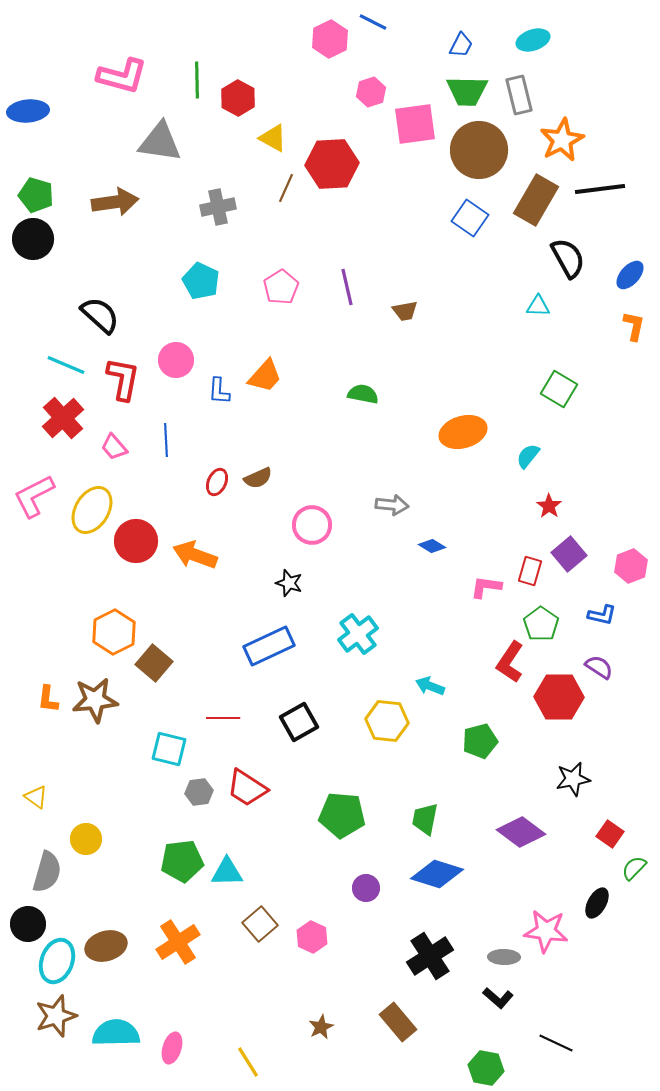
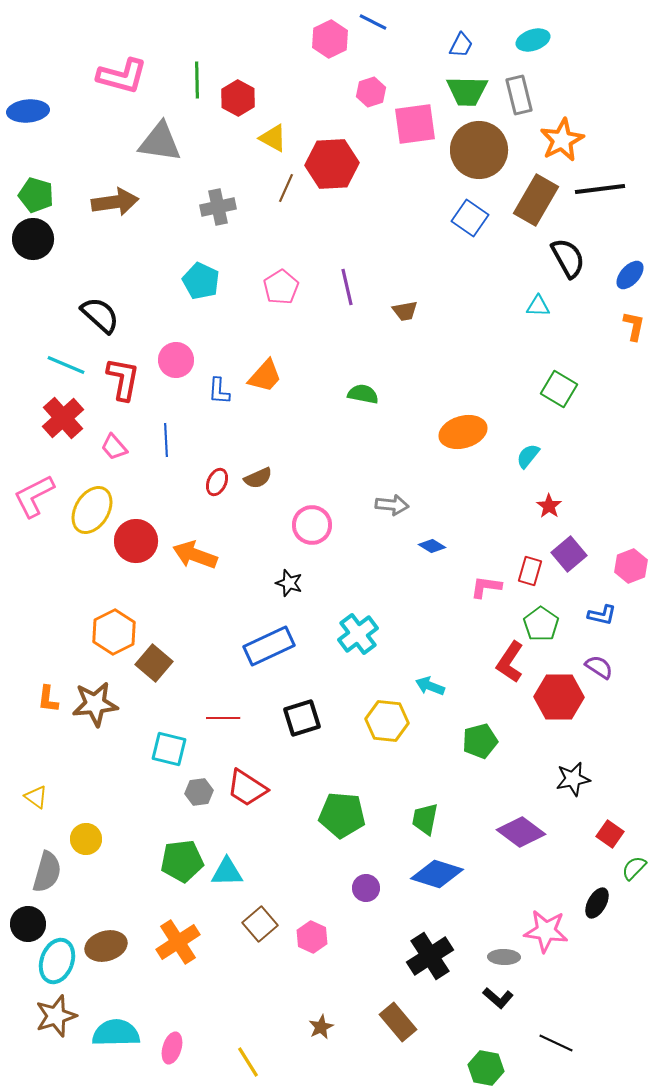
brown star at (95, 700): moved 4 px down
black square at (299, 722): moved 3 px right, 4 px up; rotated 12 degrees clockwise
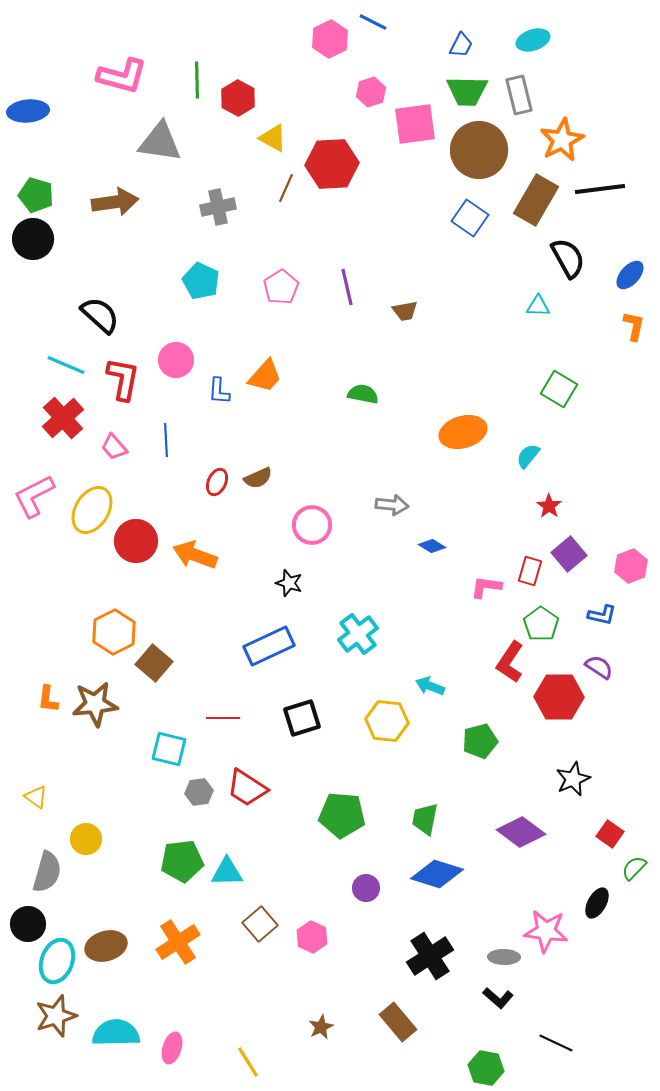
black star at (573, 779): rotated 12 degrees counterclockwise
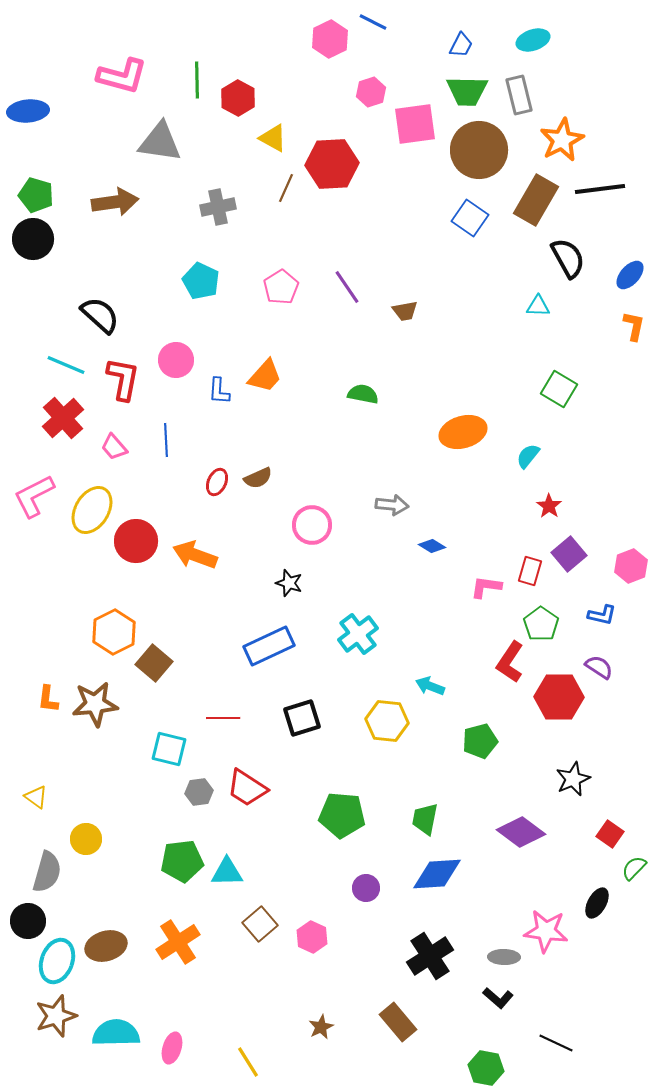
purple line at (347, 287): rotated 21 degrees counterclockwise
blue diamond at (437, 874): rotated 21 degrees counterclockwise
black circle at (28, 924): moved 3 px up
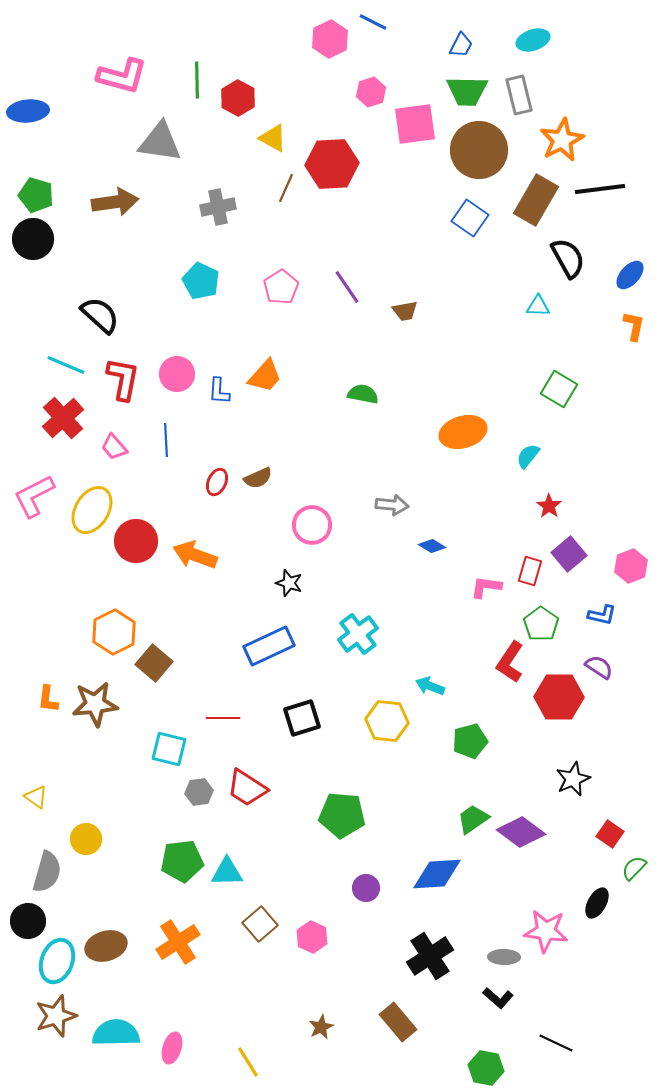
pink circle at (176, 360): moved 1 px right, 14 px down
green pentagon at (480, 741): moved 10 px left
green trapezoid at (425, 819): moved 48 px right; rotated 44 degrees clockwise
